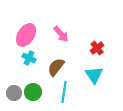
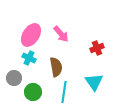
pink ellipse: moved 5 px right
red cross: rotated 16 degrees clockwise
brown semicircle: rotated 132 degrees clockwise
cyan triangle: moved 7 px down
gray circle: moved 15 px up
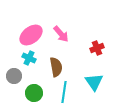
pink ellipse: rotated 20 degrees clockwise
gray circle: moved 2 px up
green circle: moved 1 px right, 1 px down
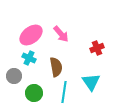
cyan triangle: moved 3 px left
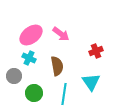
pink arrow: rotated 12 degrees counterclockwise
red cross: moved 1 px left, 3 px down
brown semicircle: moved 1 px right, 1 px up
cyan line: moved 2 px down
